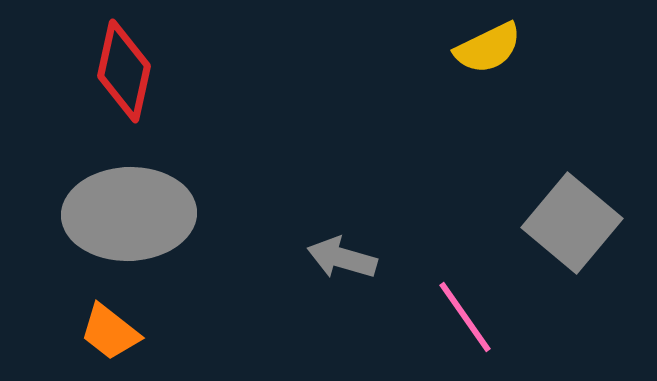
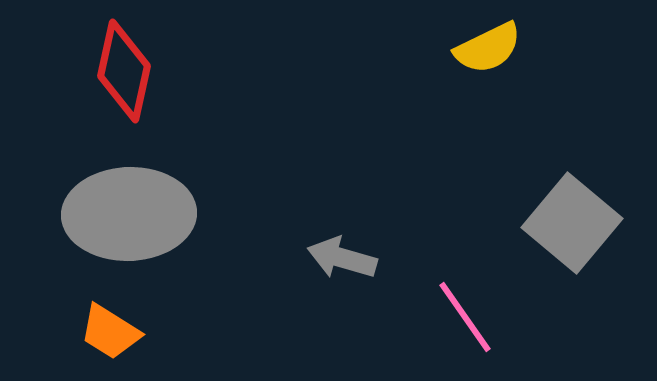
orange trapezoid: rotated 6 degrees counterclockwise
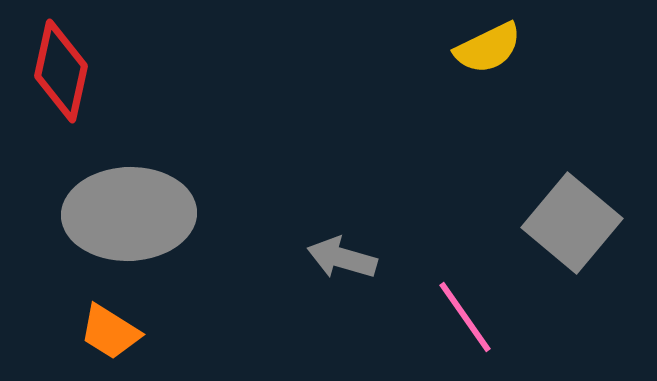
red diamond: moved 63 px left
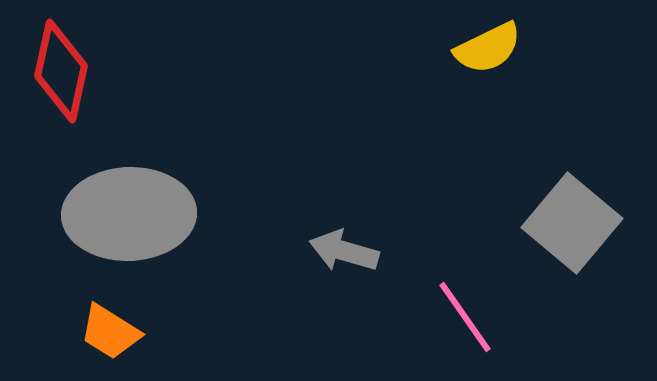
gray arrow: moved 2 px right, 7 px up
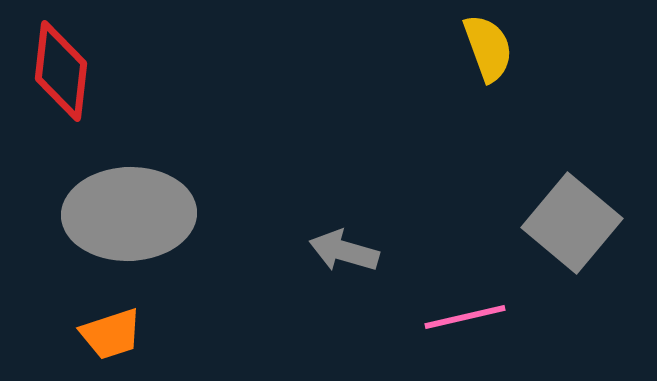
yellow semicircle: rotated 84 degrees counterclockwise
red diamond: rotated 6 degrees counterclockwise
pink line: rotated 68 degrees counterclockwise
orange trapezoid: moved 1 px right, 2 px down; rotated 50 degrees counterclockwise
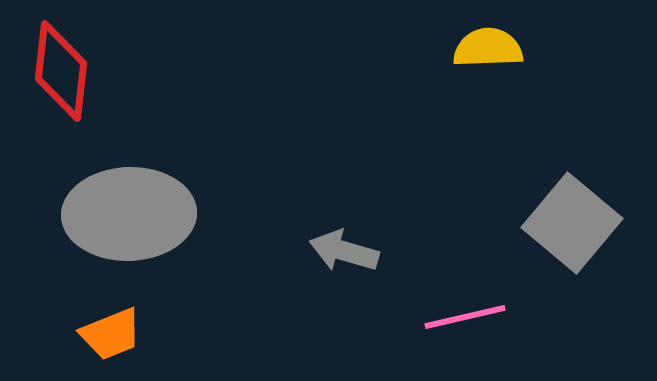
yellow semicircle: rotated 72 degrees counterclockwise
orange trapezoid: rotated 4 degrees counterclockwise
